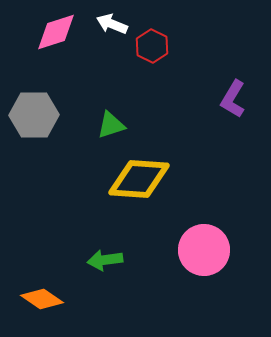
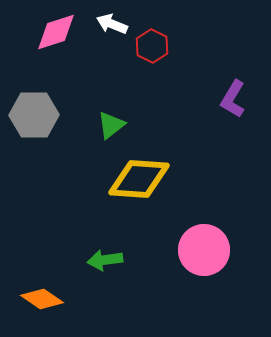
green triangle: rotated 20 degrees counterclockwise
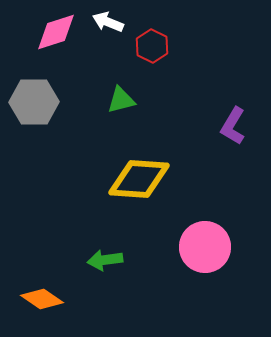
white arrow: moved 4 px left, 2 px up
purple L-shape: moved 27 px down
gray hexagon: moved 13 px up
green triangle: moved 10 px right, 25 px up; rotated 24 degrees clockwise
pink circle: moved 1 px right, 3 px up
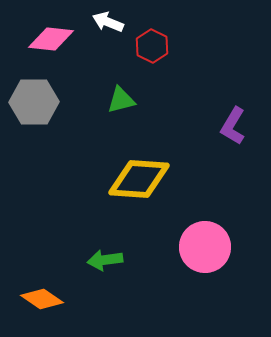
pink diamond: moved 5 px left, 7 px down; rotated 24 degrees clockwise
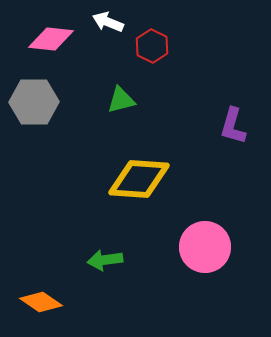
purple L-shape: rotated 15 degrees counterclockwise
orange diamond: moved 1 px left, 3 px down
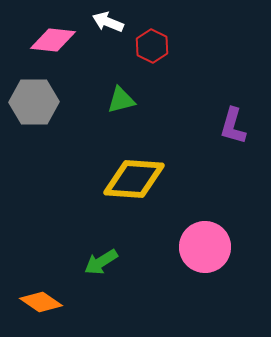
pink diamond: moved 2 px right, 1 px down
yellow diamond: moved 5 px left
green arrow: moved 4 px left, 2 px down; rotated 24 degrees counterclockwise
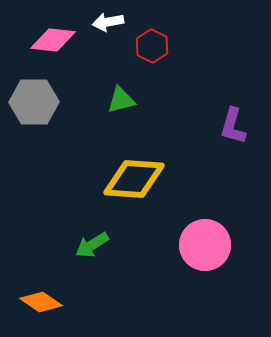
white arrow: rotated 32 degrees counterclockwise
pink circle: moved 2 px up
green arrow: moved 9 px left, 17 px up
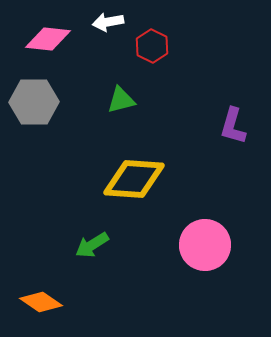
pink diamond: moved 5 px left, 1 px up
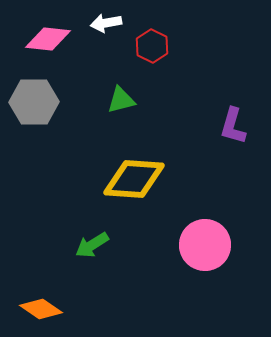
white arrow: moved 2 px left, 1 px down
orange diamond: moved 7 px down
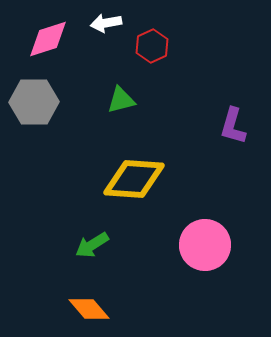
pink diamond: rotated 24 degrees counterclockwise
red hexagon: rotated 8 degrees clockwise
orange diamond: moved 48 px right; rotated 15 degrees clockwise
